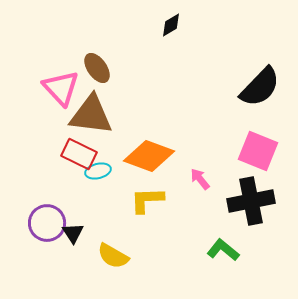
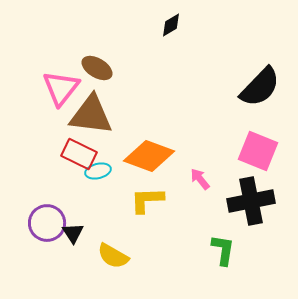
brown ellipse: rotated 24 degrees counterclockwise
pink triangle: rotated 21 degrees clockwise
green L-shape: rotated 60 degrees clockwise
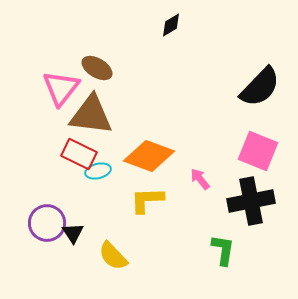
yellow semicircle: rotated 16 degrees clockwise
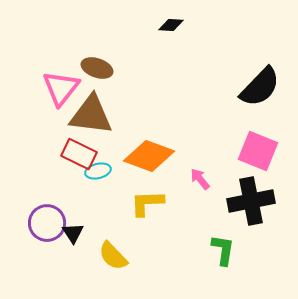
black diamond: rotated 35 degrees clockwise
brown ellipse: rotated 12 degrees counterclockwise
yellow L-shape: moved 3 px down
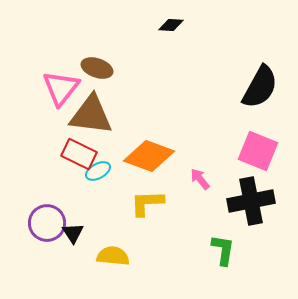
black semicircle: rotated 15 degrees counterclockwise
cyan ellipse: rotated 15 degrees counterclockwise
yellow semicircle: rotated 140 degrees clockwise
